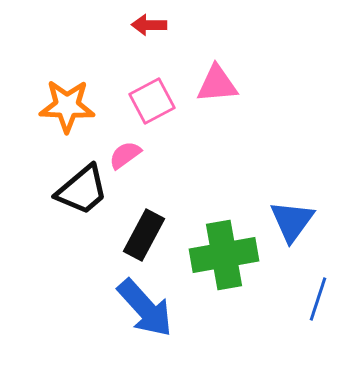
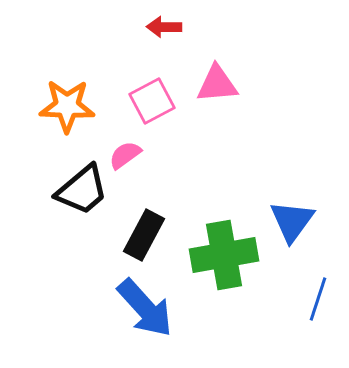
red arrow: moved 15 px right, 2 px down
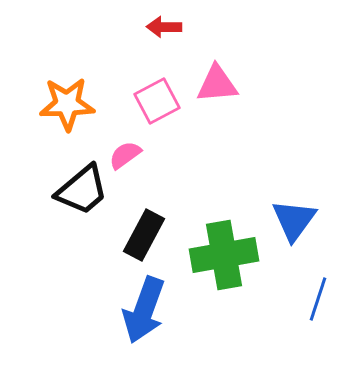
pink square: moved 5 px right
orange star: moved 2 px up; rotated 4 degrees counterclockwise
blue triangle: moved 2 px right, 1 px up
blue arrow: moved 1 px left, 2 px down; rotated 62 degrees clockwise
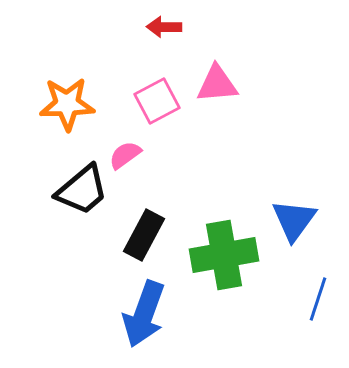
blue arrow: moved 4 px down
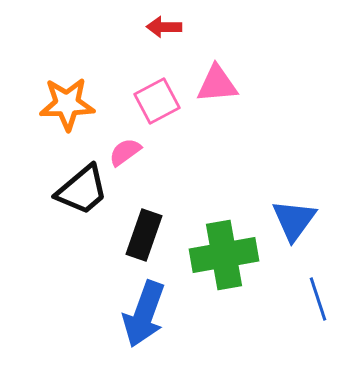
pink semicircle: moved 3 px up
black rectangle: rotated 9 degrees counterclockwise
blue line: rotated 36 degrees counterclockwise
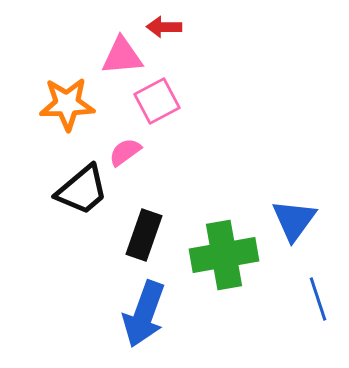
pink triangle: moved 95 px left, 28 px up
